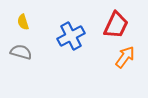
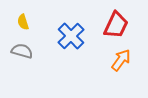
blue cross: rotated 16 degrees counterclockwise
gray semicircle: moved 1 px right, 1 px up
orange arrow: moved 4 px left, 3 px down
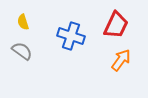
blue cross: rotated 28 degrees counterclockwise
gray semicircle: rotated 20 degrees clockwise
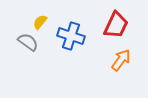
yellow semicircle: moved 17 px right; rotated 56 degrees clockwise
gray semicircle: moved 6 px right, 9 px up
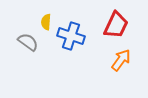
yellow semicircle: moved 6 px right; rotated 35 degrees counterclockwise
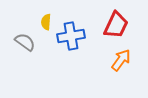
blue cross: rotated 28 degrees counterclockwise
gray semicircle: moved 3 px left
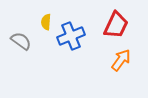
blue cross: rotated 12 degrees counterclockwise
gray semicircle: moved 4 px left, 1 px up
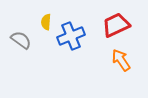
red trapezoid: rotated 140 degrees counterclockwise
gray semicircle: moved 1 px up
orange arrow: rotated 70 degrees counterclockwise
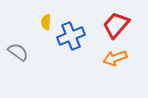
red trapezoid: rotated 24 degrees counterclockwise
gray semicircle: moved 3 px left, 12 px down
orange arrow: moved 6 px left, 2 px up; rotated 75 degrees counterclockwise
